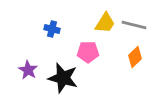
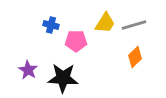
gray line: rotated 30 degrees counterclockwise
blue cross: moved 1 px left, 4 px up
pink pentagon: moved 12 px left, 11 px up
black star: rotated 12 degrees counterclockwise
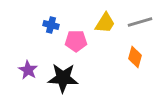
gray line: moved 6 px right, 3 px up
orange diamond: rotated 30 degrees counterclockwise
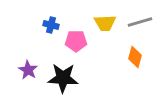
yellow trapezoid: rotated 55 degrees clockwise
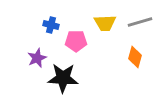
purple star: moved 9 px right, 12 px up; rotated 18 degrees clockwise
